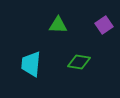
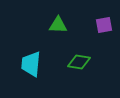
purple square: rotated 24 degrees clockwise
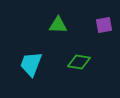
cyan trapezoid: rotated 16 degrees clockwise
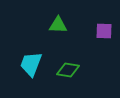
purple square: moved 6 px down; rotated 12 degrees clockwise
green diamond: moved 11 px left, 8 px down
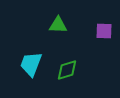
green diamond: moved 1 px left; rotated 25 degrees counterclockwise
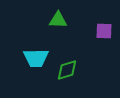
green triangle: moved 5 px up
cyan trapezoid: moved 5 px right, 6 px up; rotated 112 degrees counterclockwise
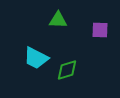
purple square: moved 4 px left, 1 px up
cyan trapezoid: rotated 28 degrees clockwise
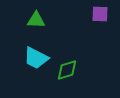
green triangle: moved 22 px left
purple square: moved 16 px up
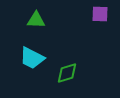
cyan trapezoid: moved 4 px left
green diamond: moved 3 px down
